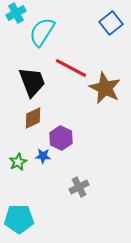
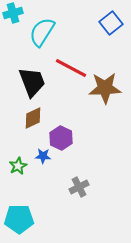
cyan cross: moved 3 px left; rotated 12 degrees clockwise
brown star: rotated 28 degrees counterclockwise
green star: moved 4 px down
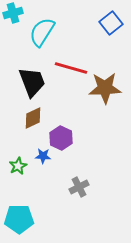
red line: rotated 12 degrees counterclockwise
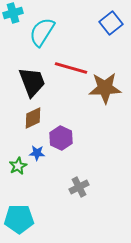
blue star: moved 6 px left, 3 px up
